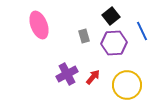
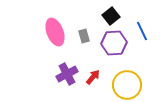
pink ellipse: moved 16 px right, 7 px down
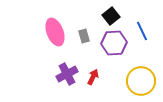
red arrow: rotated 14 degrees counterclockwise
yellow circle: moved 14 px right, 4 px up
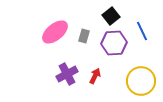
pink ellipse: rotated 72 degrees clockwise
gray rectangle: rotated 32 degrees clockwise
red arrow: moved 2 px right, 1 px up
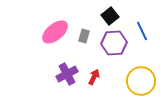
black square: moved 1 px left
red arrow: moved 1 px left, 1 px down
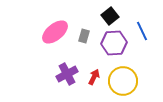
yellow circle: moved 18 px left
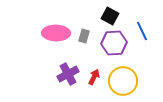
black square: rotated 24 degrees counterclockwise
pink ellipse: moved 1 px right, 1 px down; rotated 40 degrees clockwise
purple cross: moved 1 px right
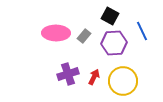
gray rectangle: rotated 24 degrees clockwise
purple cross: rotated 10 degrees clockwise
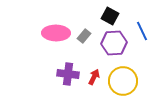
purple cross: rotated 25 degrees clockwise
